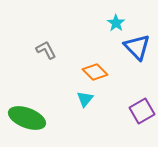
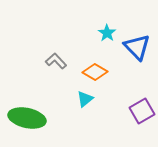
cyan star: moved 9 px left, 10 px down
gray L-shape: moved 10 px right, 11 px down; rotated 15 degrees counterclockwise
orange diamond: rotated 15 degrees counterclockwise
cyan triangle: rotated 12 degrees clockwise
green ellipse: rotated 9 degrees counterclockwise
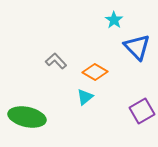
cyan star: moved 7 px right, 13 px up
cyan triangle: moved 2 px up
green ellipse: moved 1 px up
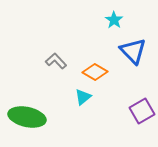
blue triangle: moved 4 px left, 4 px down
cyan triangle: moved 2 px left
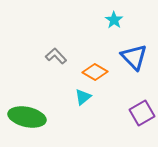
blue triangle: moved 1 px right, 6 px down
gray L-shape: moved 5 px up
purple square: moved 2 px down
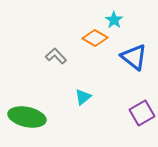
blue triangle: rotated 8 degrees counterclockwise
orange diamond: moved 34 px up
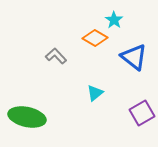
cyan triangle: moved 12 px right, 4 px up
